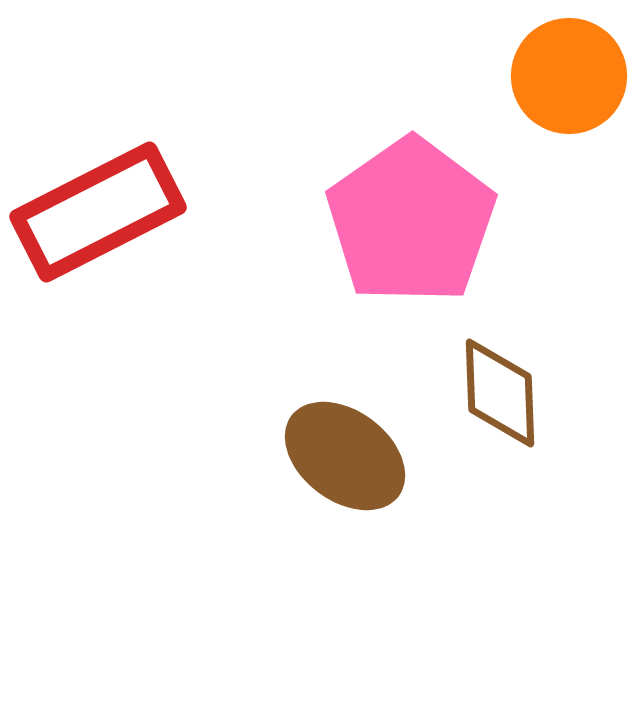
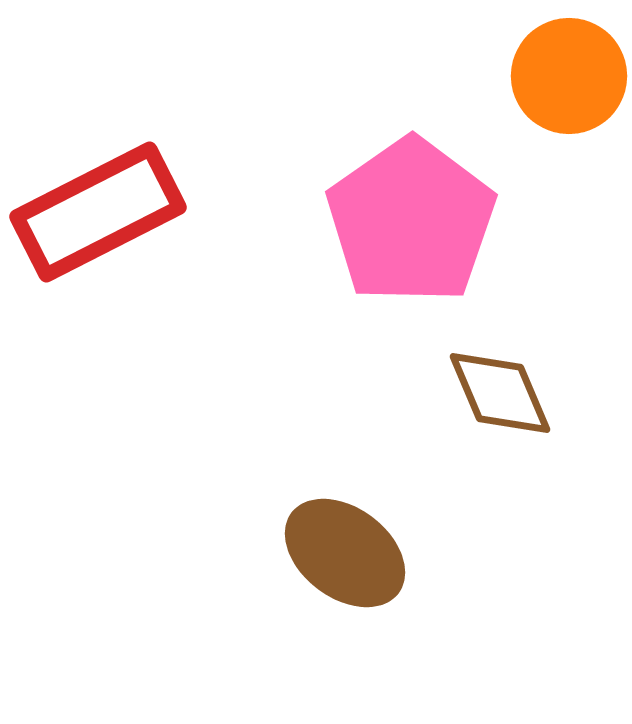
brown diamond: rotated 21 degrees counterclockwise
brown ellipse: moved 97 px down
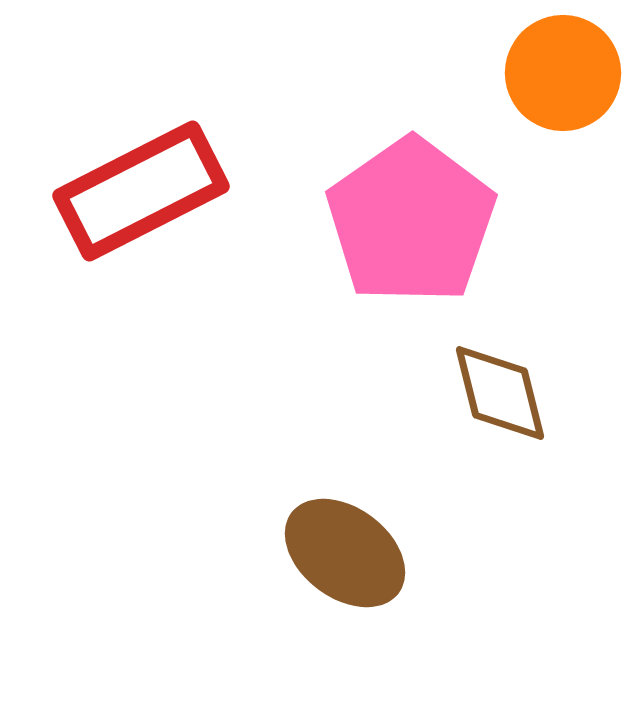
orange circle: moved 6 px left, 3 px up
red rectangle: moved 43 px right, 21 px up
brown diamond: rotated 9 degrees clockwise
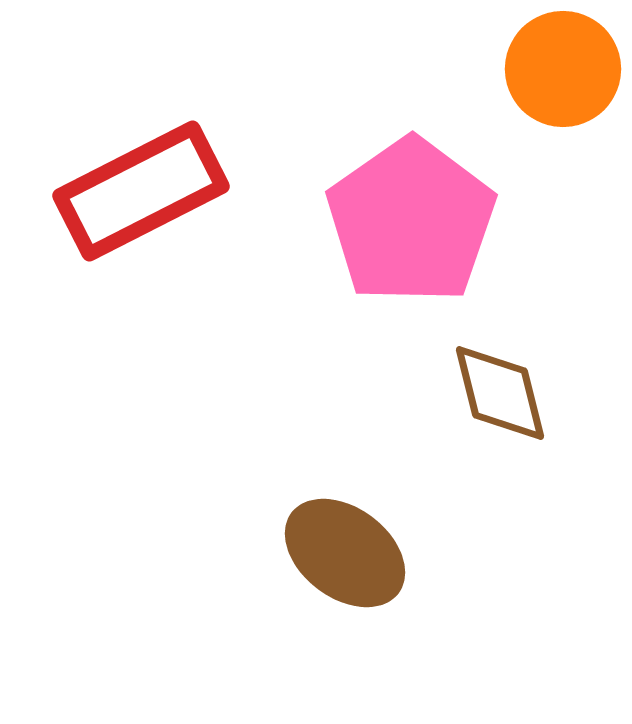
orange circle: moved 4 px up
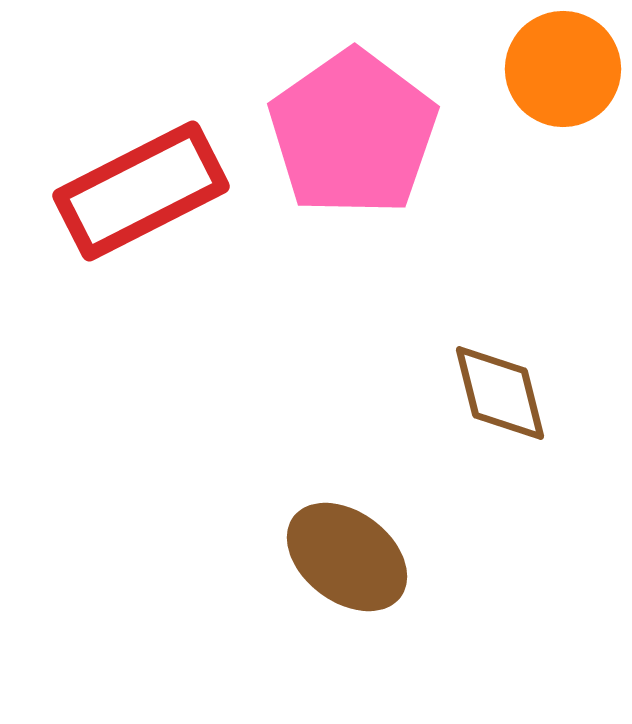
pink pentagon: moved 58 px left, 88 px up
brown ellipse: moved 2 px right, 4 px down
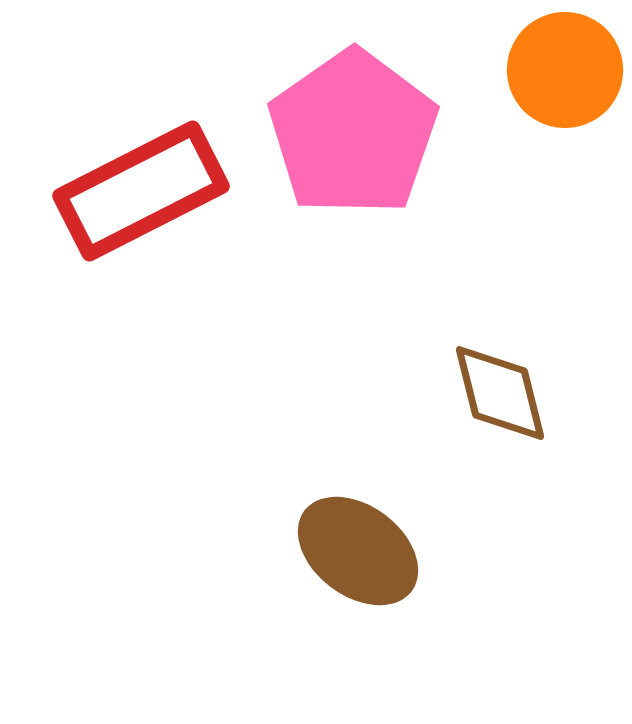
orange circle: moved 2 px right, 1 px down
brown ellipse: moved 11 px right, 6 px up
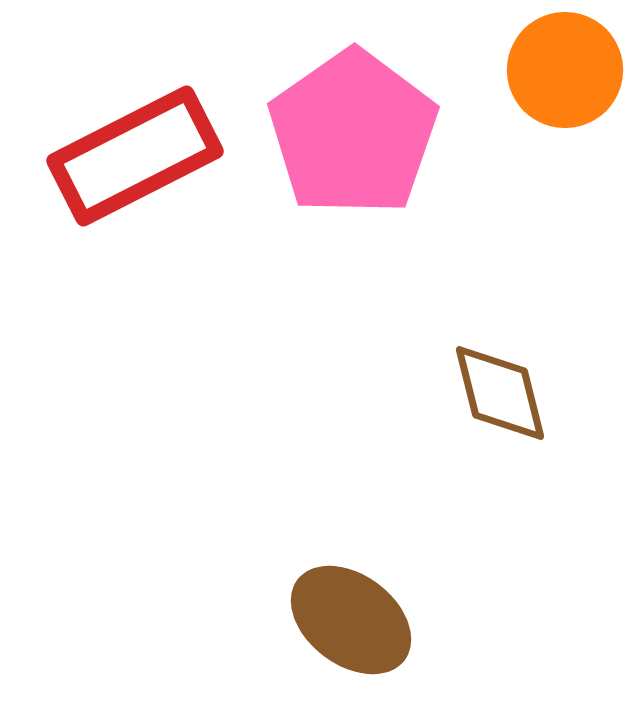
red rectangle: moved 6 px left, 35 px up
brown ellipse: moved 7 px left, 69 px down
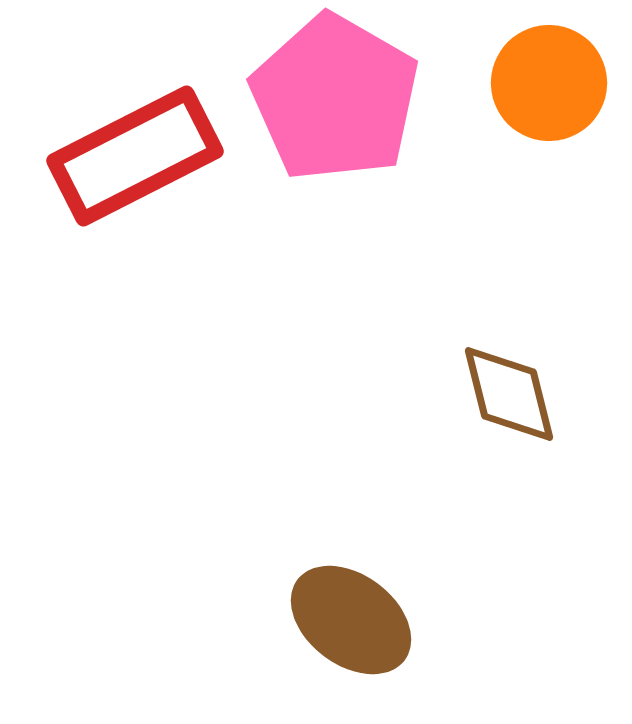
orange circle: moved 16 px left, 13 px down
pink pentagon: moved 18 px left, 35 px up; rotated 7 degrees counterclockwise
brown diamond: moved 9 px right, 1 px down
